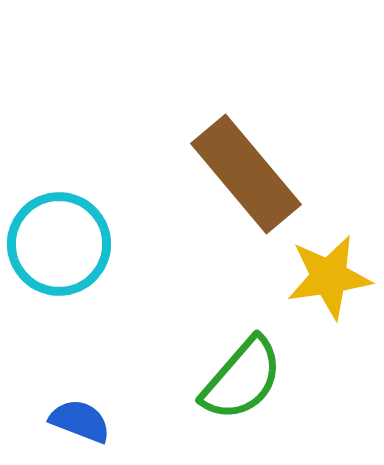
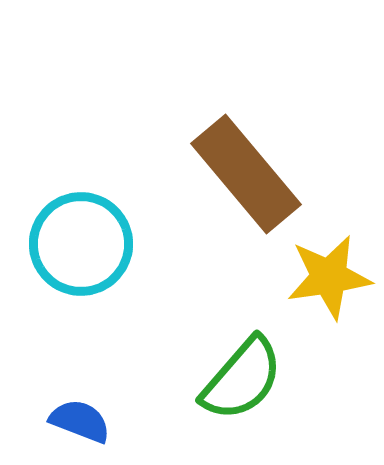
cyan circle: moved 22 px right
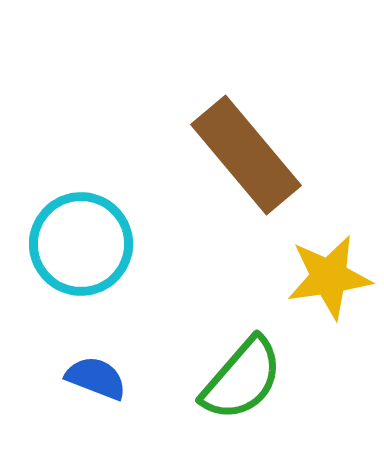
brown rectangle: moved 19 px up
blue semicircle: moved 16 px right, 43 px up
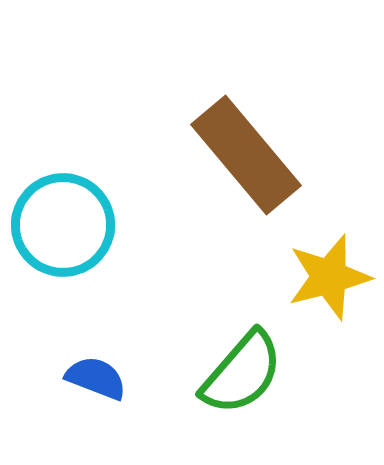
cyan circle: moved 18 px left, 19 px up
yellow star: rotated 6 degrees counterclockwise
green semicircle: moved 6 px up
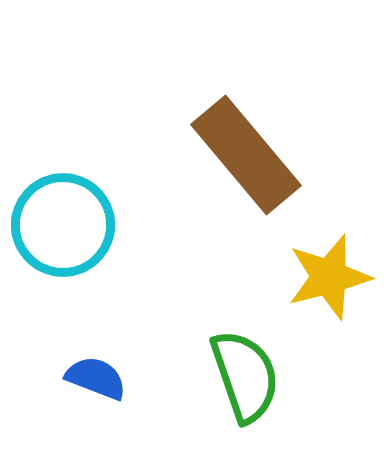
green semicircle: moved 3 px right, 3 px down; rotated 60 degrees counterclockwise
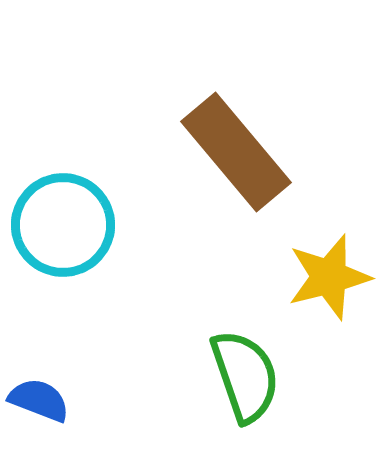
brown rectangle: moved 10 px left, 3 px up
blue semicircle: moved 57 px left, 22 px down
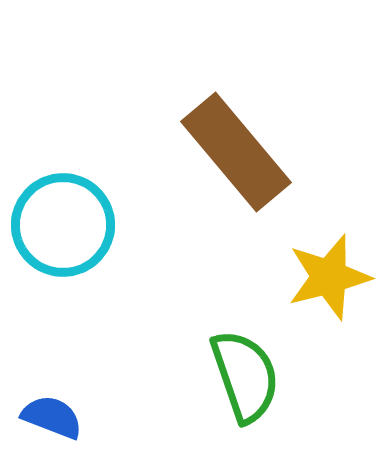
blue semicircle: moved 13 px right, 17 px down
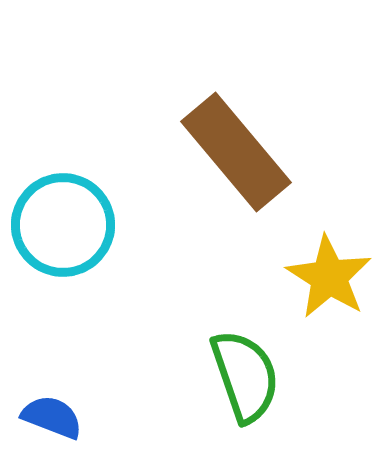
yellow star: rotated 26 degrees counterclockwise
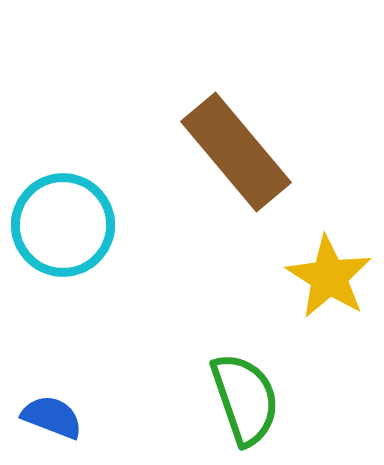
green semicircle: moved 23 px down
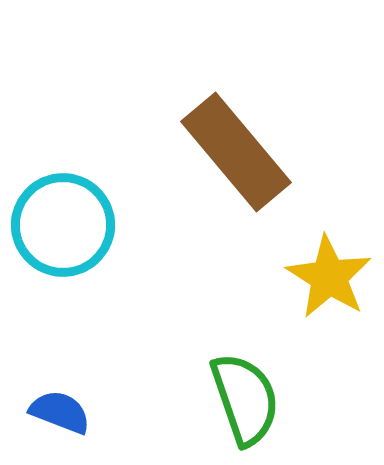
blue semicircle: moved 8 px right, 5 px up
